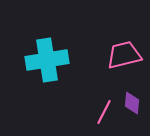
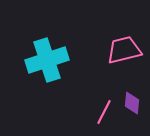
pink trapezoid: moved 5 px up
cyan cross: rotated 9 degrees counterclockwise
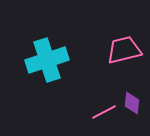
pink line: rotated 35 degrees clockwise
